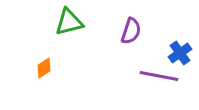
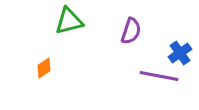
green triangle: moved 1 px up
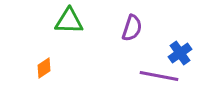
green triangle: rotated 16 degrees clockwise
purple semicircle: moved 1 px right, 3 px up
